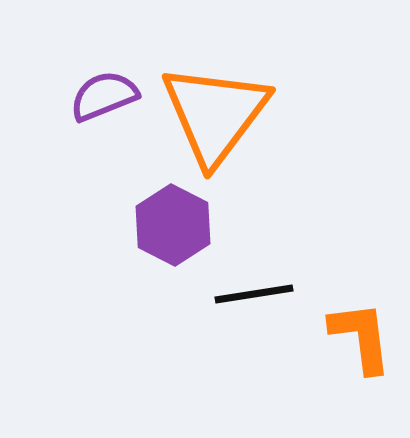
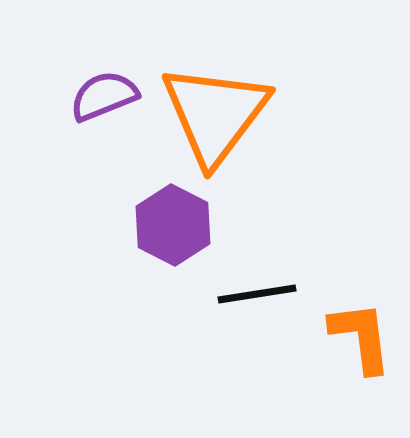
black line: moved 3 px right
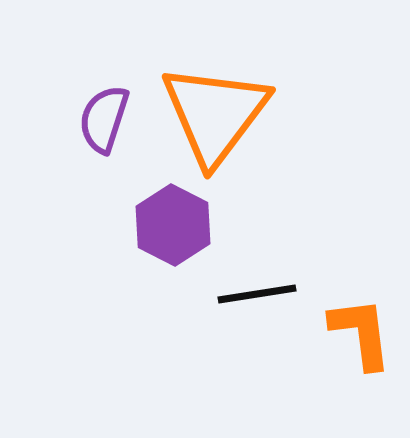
purple semicircle: moved 23 px down; rotated 50 degrees counterclockwise
orange L-shape: moved 4 px up
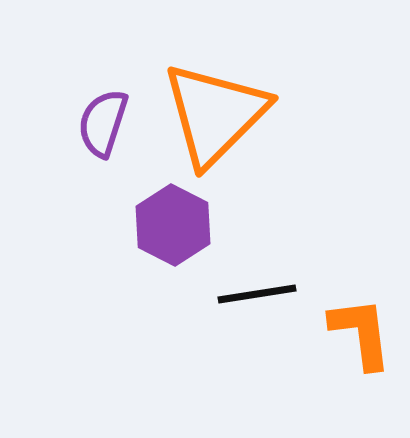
orange triangle: rotated 8 degrees clockwise
purple semicircle: moved 1 px left, 4 px down
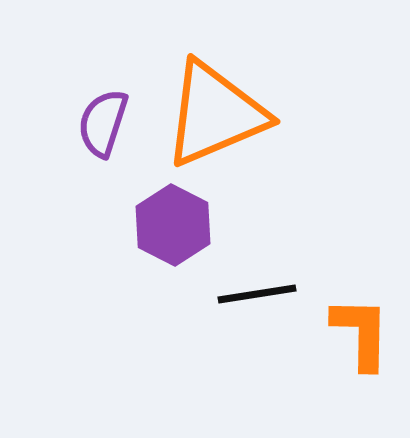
orange triangle: rotated 22 degrees clockwise
orange L-shape: rotated 8 degrees clockwise
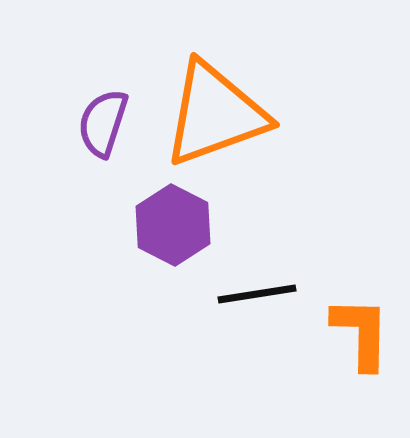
orange triangle: rotated 3 degrees clockwise
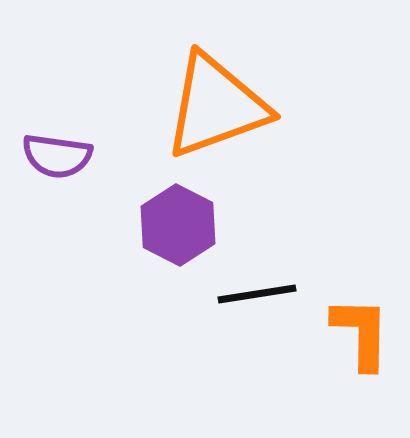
orange triangle: moved 1 px right, 8 px up
purple semicircle: moved 46 px left, 33 px down; rotated 100 degrees counterclockwise
purple hexagon: moved 5 px right
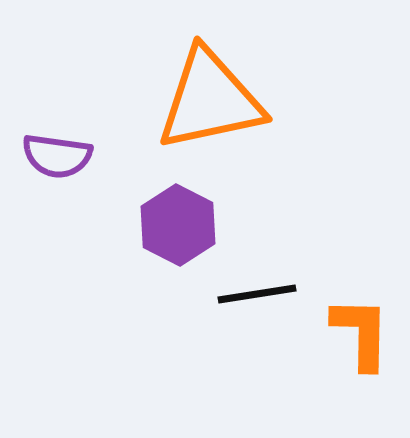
orange triangle: moved 6 px left, 6 px up; rotated 8 degrees clockwise
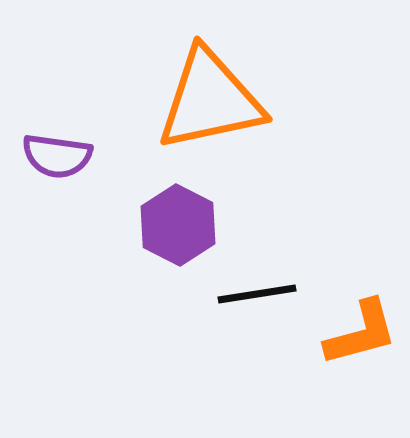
orange L-shape: rotated 74 degrees clockwise
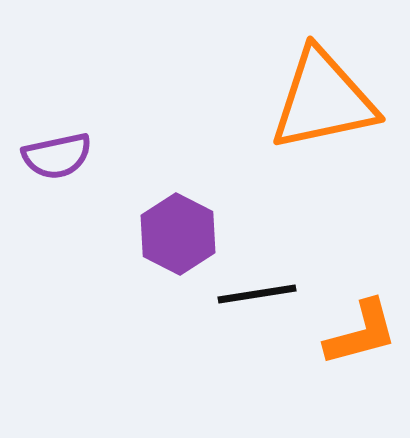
orange triangle: moved 113 px right
purple semicircle: rotated 20 degrees counterclockwise
purple hexagon: moved 9 px down
